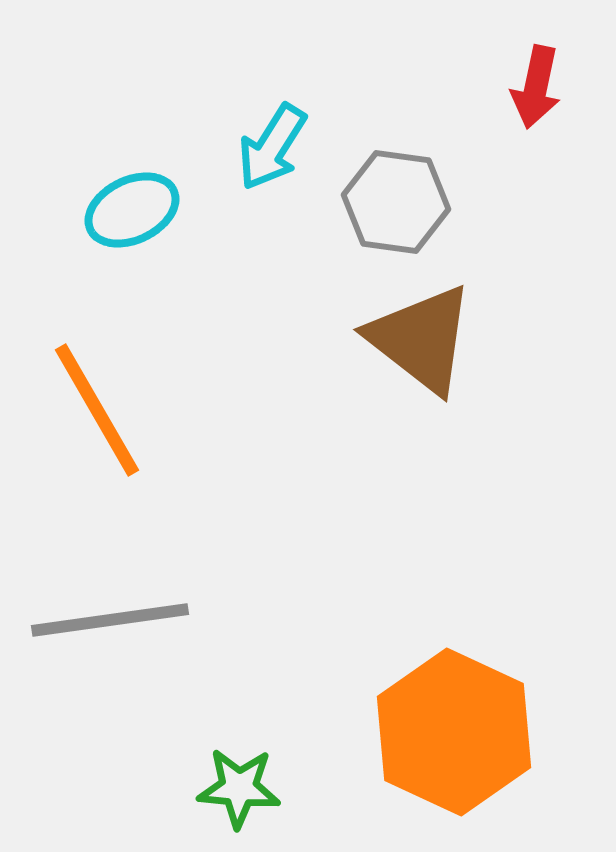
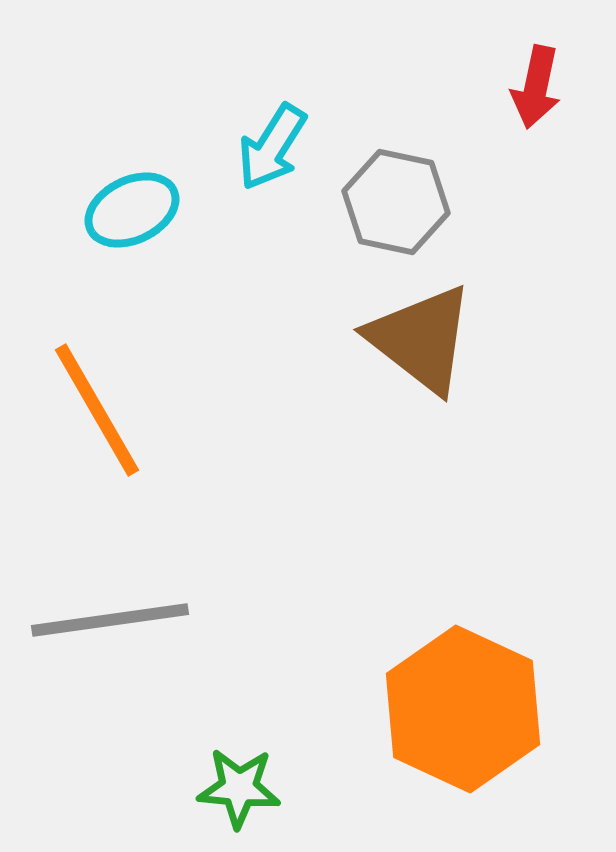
gray hexagon: rotated 4 degrees clockwise
orange hexagon: moved 9 px right, 23 px up
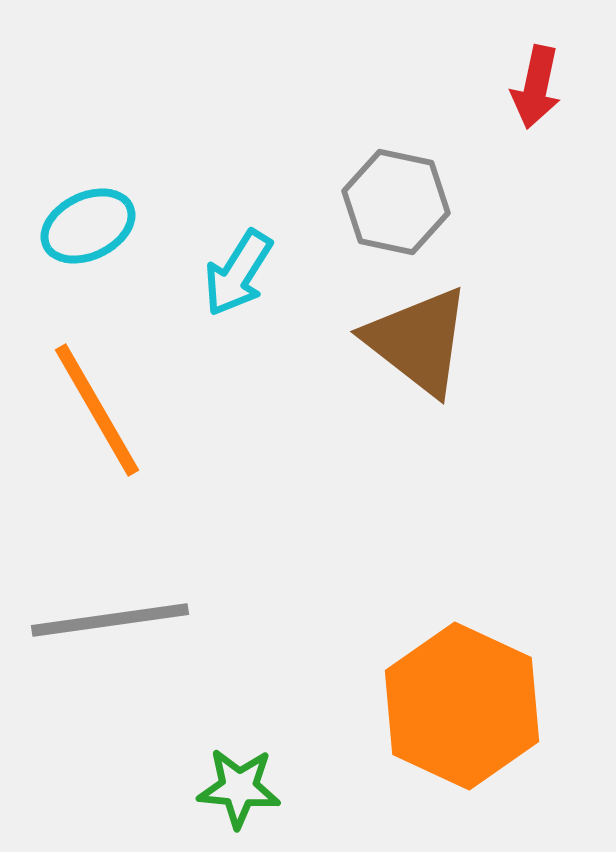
cyan arrow: moved 34 px left, 126 px down
cyan ellipse: moved 44 px left, 16 px down
brown triangle: moved 3 px left, 2 px down
orange hexagon: moved 1 px left, 3 px up
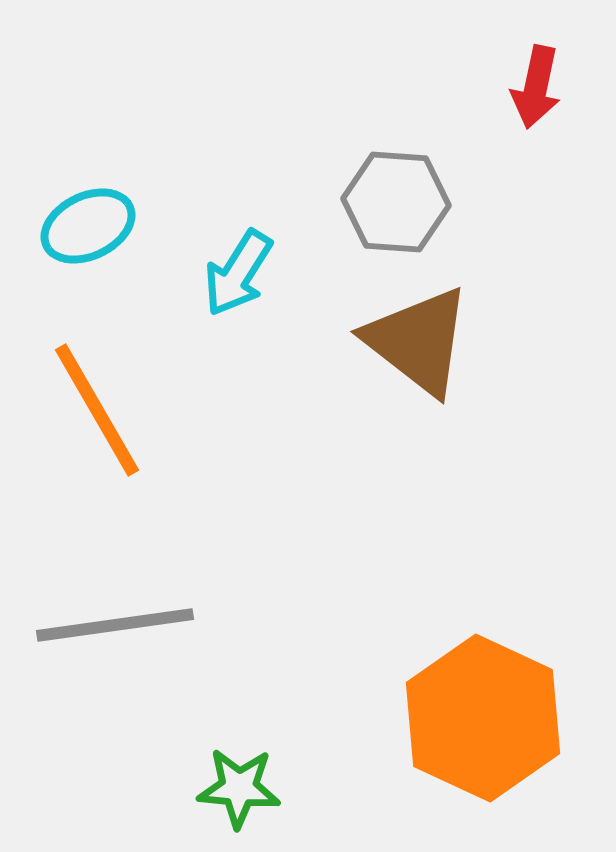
gray hexagon: rotated 8 degrees counterclockwise
gray line: moved 5 px right, 5 px down
orange hexagon: moved 21 px right, 12 px down
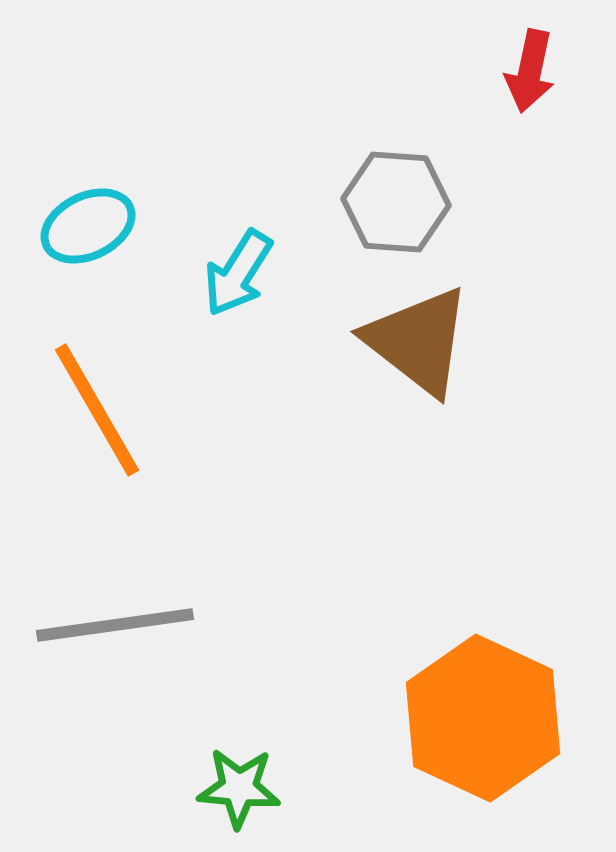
red arrow: moved 6 px left, 16 px up
